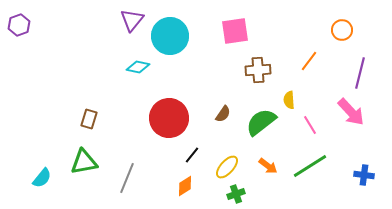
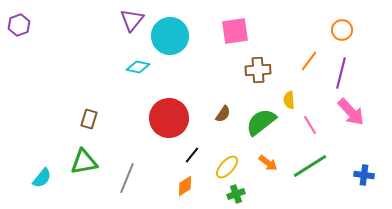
purple line: moved 19 px left
orange arrow: moved 3 px up
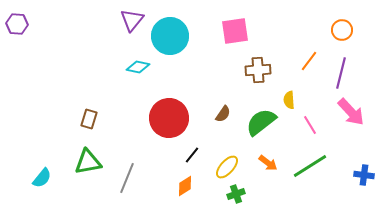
purple hexagon: moved 2 px left, 1 px up; rotated 25 degrees clockwise
green triangle: moved 4 px right
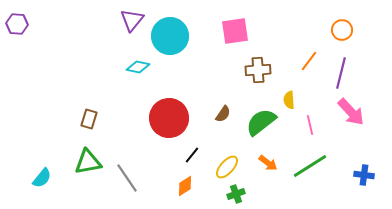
pink line: rotated 18 degrees clockwise
gray line: rotated 56 degrees counterclockwise
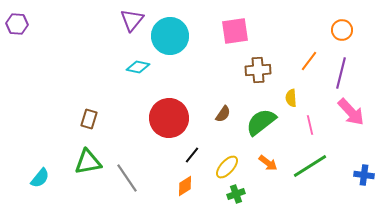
yellow semicircle: moved 2 px right, 2 px up
cyan semicircle: moved 2 px left
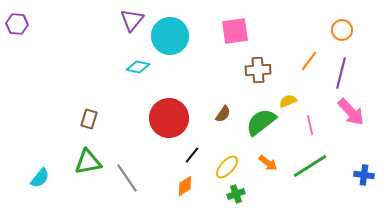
yellow semicircle: moved 3 px left, 3 px down; rotated 72 degrees clockwise
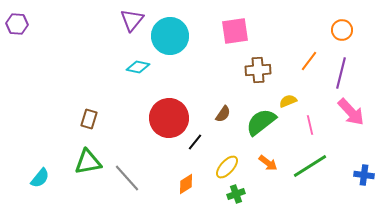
black line: moved 3 px right, 13 px up
gray line: rotated 8 degrees counterclockwise
orange diamond: moved 1 px right, 2 px up
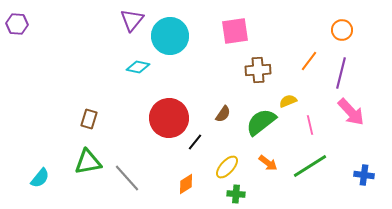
green cross: rotated 24 degrees clockwise
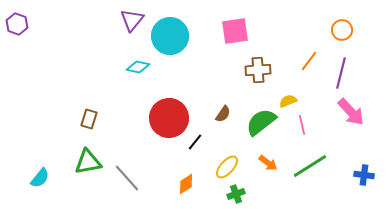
purple hexagon: rotated 15 degrees clockwise
pink line: moved 8 px left
green cross: rotated 24 degrees counterclockwise
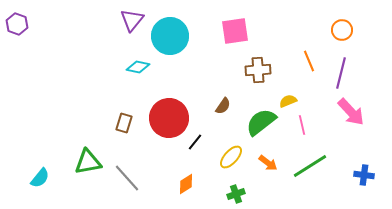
orange line: rotated 60 degrees counterclockwise
brown semicircle: moved 8 px up
brown rectangle: moved 35 px right, 4 px down
yellow ellipse: moved 4 px right, 10 px up
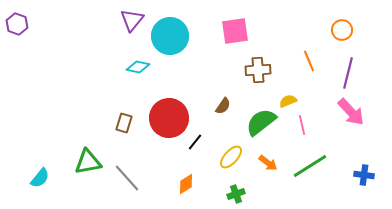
purple line: moved 7 px right
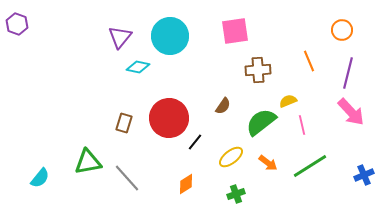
purple triangle: moved 12 px left, 17 px down
yellow ellipse: rotated 10 degrees clockwise
blue cross: rotated 30 degrees counterclockwise
